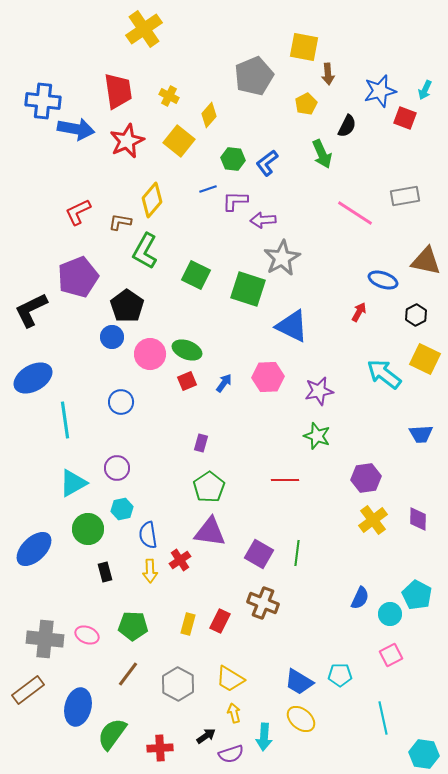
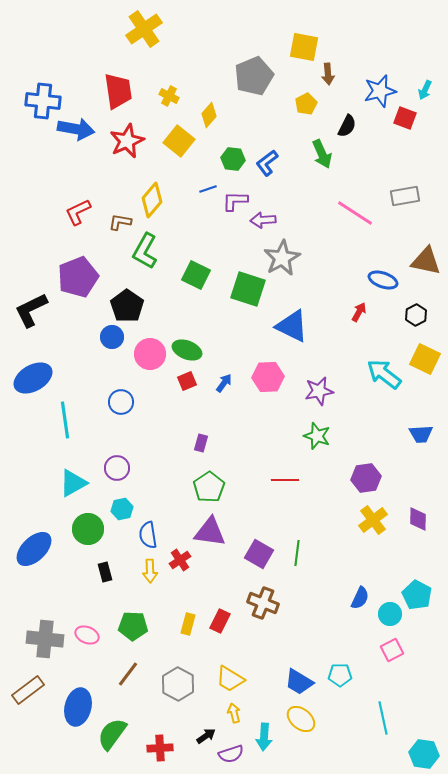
pink square at (391, 655): moved 1 px right, 5 px up
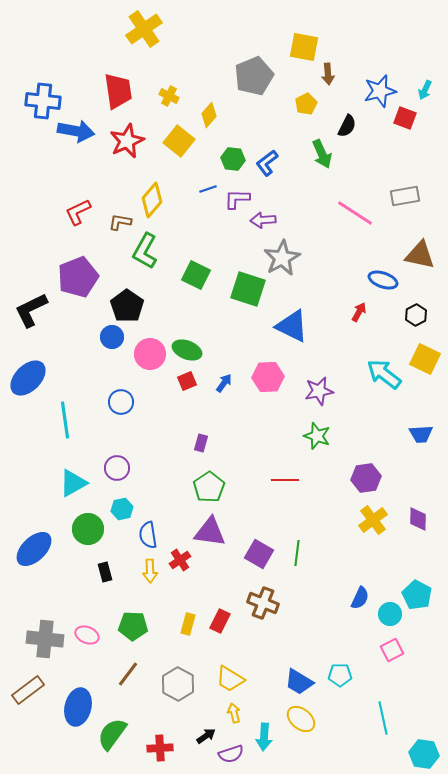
blue arrow at (76, 129): moved 2 px down
purple L-shape at (235, 201): moved 2 px right, 2 px up
brown triangle at (426, 261): moved 6 px left, 6 px up
blue ellipse at (33, 378): moved 5 px left; rotated 15 degrees counterclockwise
